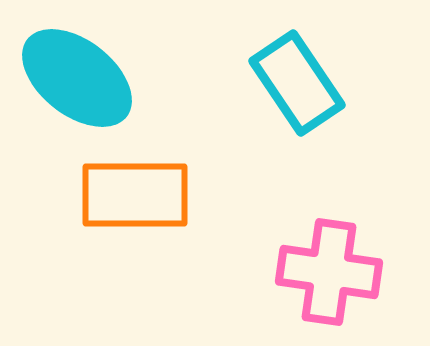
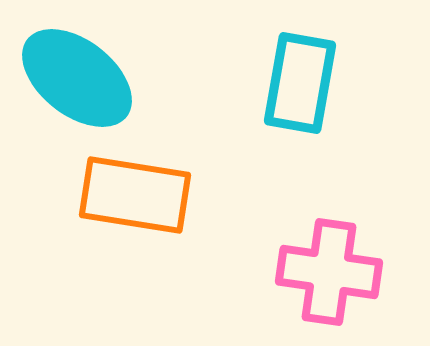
cyan rectangle: moved 3 px right; rotated 44 degrees clockwise
orange rectangle: rotated 9 degrees clockwise
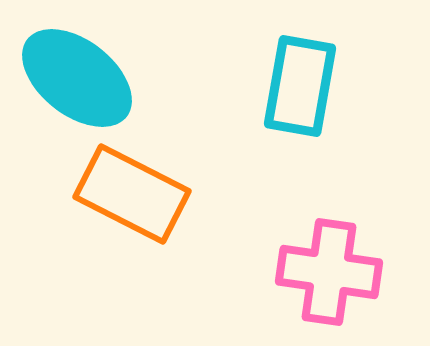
cyan rectangle: moved 3 px down
orange rectangle: moved 3 px left, 1 px up; rotated 18 degrees clockwise
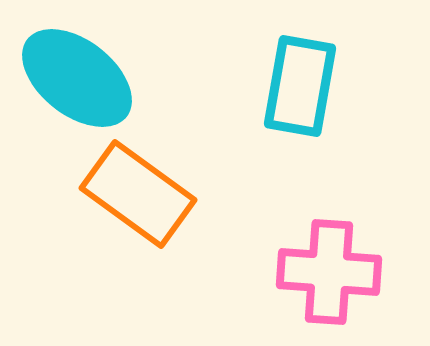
orange rectangle: moved 6 px right; rotated 9 degrees clockwise
pink cross: rotated 4 degrees counterclockwise
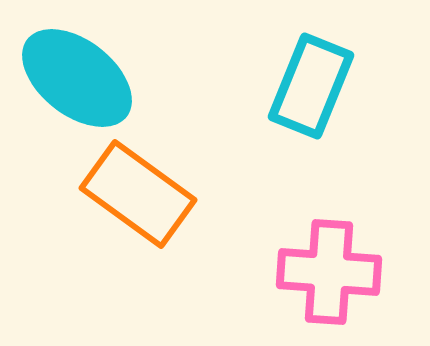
cyan rectangle: moved 11 px right; rotated 12 degrees clockwise
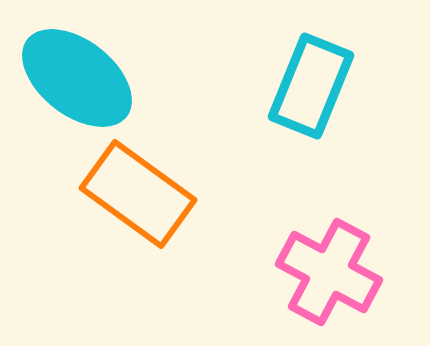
pink cross: rotated 24 degrees clockwise
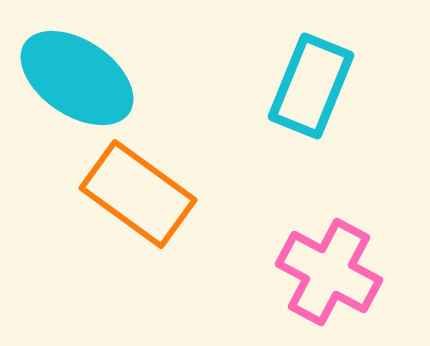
cyan ellipse: rotated 4 degrees counterclockwise
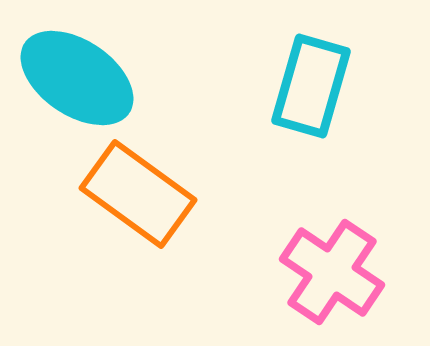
cyan rectangle: rotated 6 degrees counterclockwise
pink cross: moved 3 px right; rotated 6 degrees clockwise
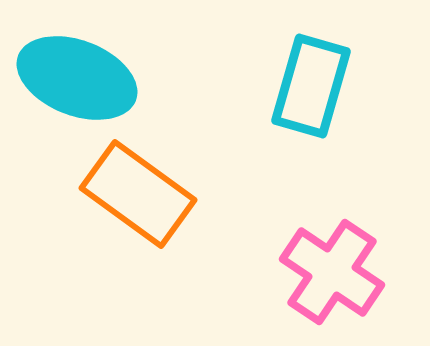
cyan ellipse: rotated 13 degrees counterclockwise
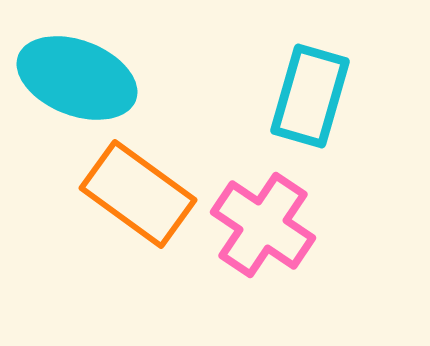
cyan rectangle: moved 1 px left, 10 px down
pink cross: moved 69 px left, 47 px up
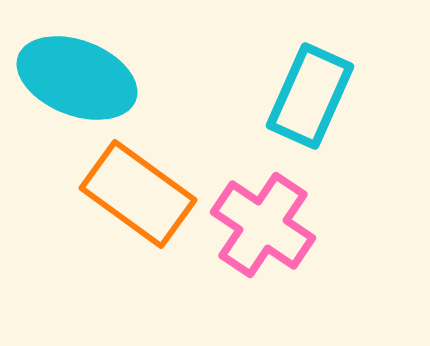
cyan rectangle: rotated 8 degrees clockwise
